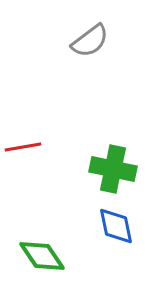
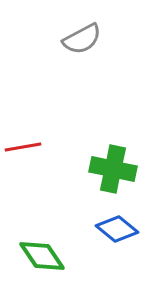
gray semicircle: moved 8 px left, 2 px up; rotated 9 degrees clockwise
blue diamond: moved 1 px right, 3 px down; rotated 39 degrees counterclockwise
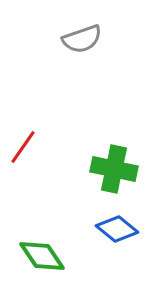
gray semicircle: rotated 9 degrees clockwise
red line: rotated 45 degrees counterclockwise
green cross: moved 1 px right
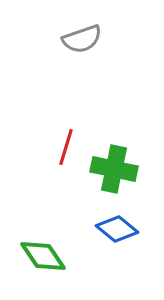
red line: moved 43 px right; rotated 18 degrees counterclockwise
green diamond: moved 1 px right
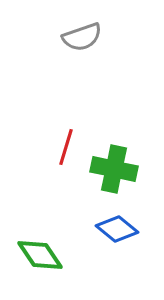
gray semicircle: moved 2 px up
green diamond: moved 3 px left, 1 px up
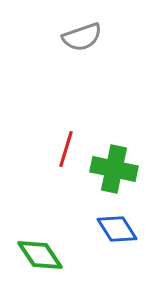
red line: moved 2 px down
blue diamond: rotated 18 degrees clockwise
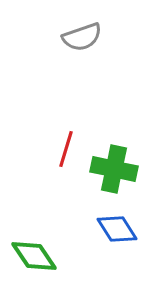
green diamond: moved 6 px left, 1 px down
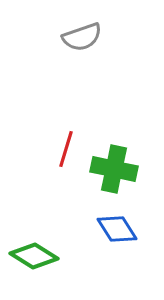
green diamond: rotated 24 degrees counterclockwise
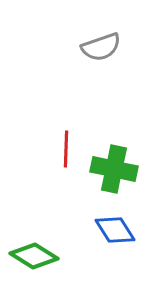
gray semicircle: moved 19 px right, 10 px down
red line: rotated 15 degrees counterclockwise
blue diamond: moved 2 px left, 1 px down
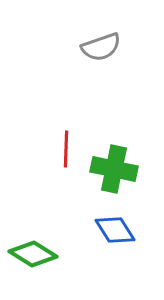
green diamond: moved 1 px left, 2 px up
